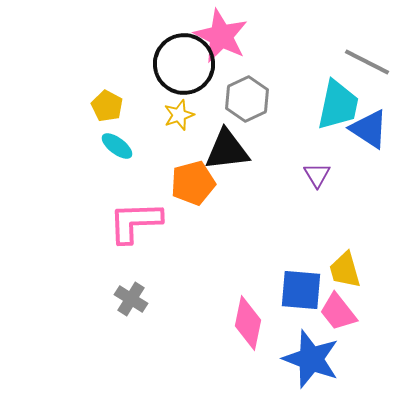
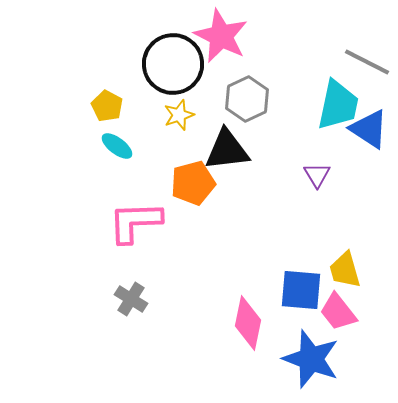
black circle: moved 11 px left
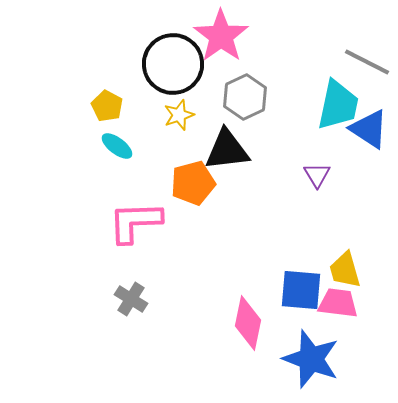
pink star: rotated 10 degrees clockwise
gray hexagon: moved 2 px left, 2 px up
pink trapezoid: moved 9 px up; rotated 135 degrees clockwise
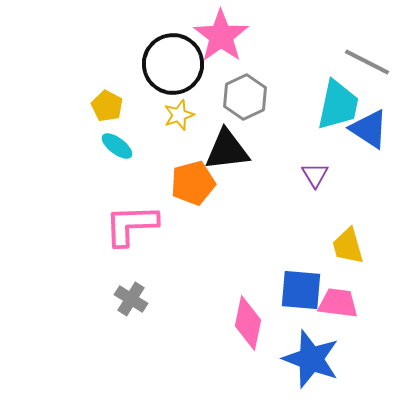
purple triangle: moved 2 px left
pink L-shape: moved 4 px left, 3 px down
yellow trapezoid: moved 3 px right, 24 px up
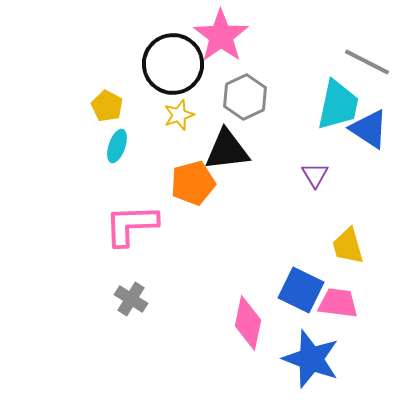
cyan ellipse: rotated 72 degrees clockwise
blue square: rotated 21 degrees clockwise
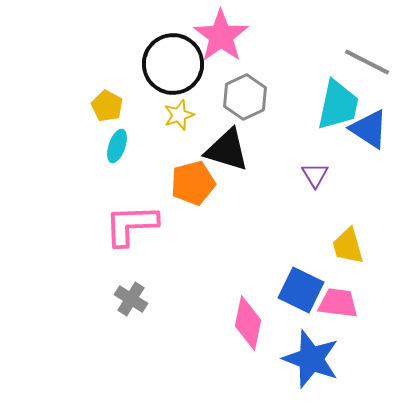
black triangle: rotated 24 degrees clockwise
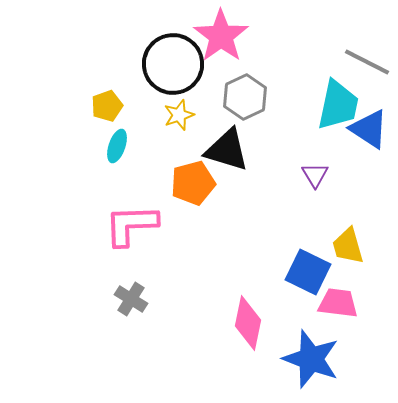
yellow pentagon: rotated 24 degrees clockwise
blue square: moved 7 px right, 18 px up
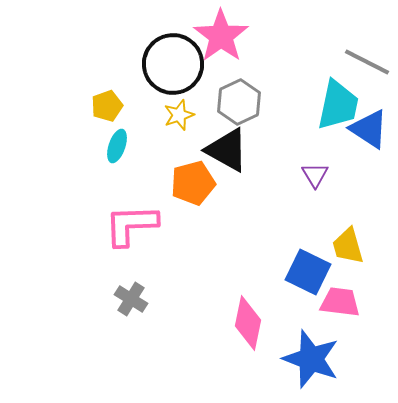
gray hexagon: moved 6 px left, 5 px down
black triangle: rotated 12 degrees clockwise
pink trapezoid: moved 2 px right, 1 px up
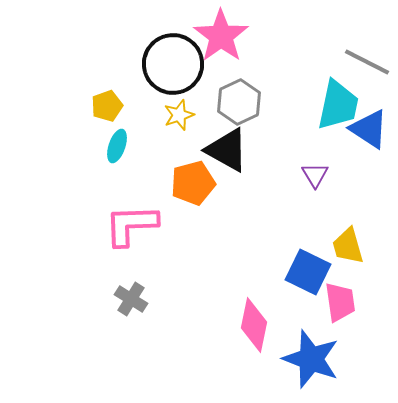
pink trapezoid: rotated 75 degrees clockwise
pink diamond: moved 6 px right, 2 px down
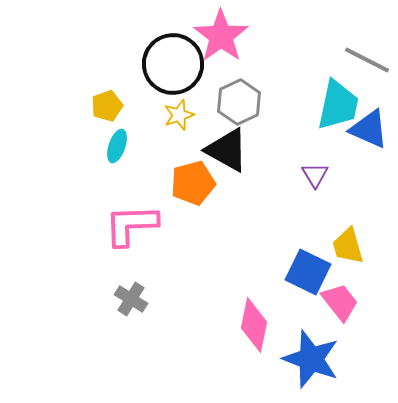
gray line: moved 2 px up
blue triangle: rotated 9 degrees counterclockwise
pink trapezoid: rotated 30 degrees counterclockwise
